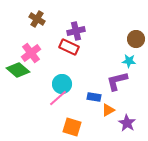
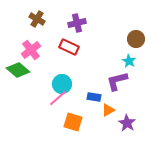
purple cross: moved 1 px right, 8 px up
pink cross: moved 3 px up
cyan star: rotated 24 degrees clockwise
orange square: moved 1 px right, 5 px up
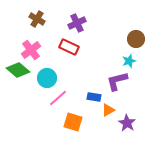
purple cross: rotated 12 degrees counterclockwise
cyan star: rotated 24 degrees clockwise
cyan circle: moved 15 px left, 6 px up
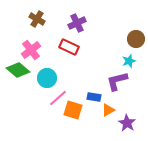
orange square: moved 12 px up
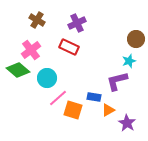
brown cross: moved 1 px down
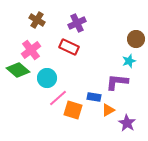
purple L-shape: moved 1 px down; rotated 20 degrees clockwise
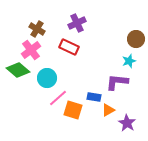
brown cross: moved 9 px down
